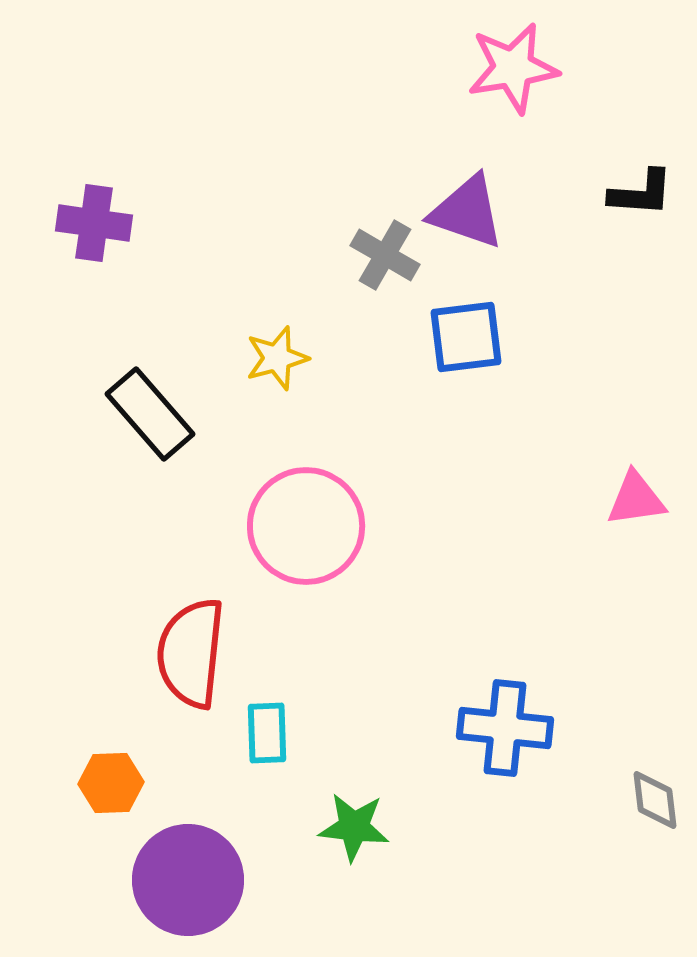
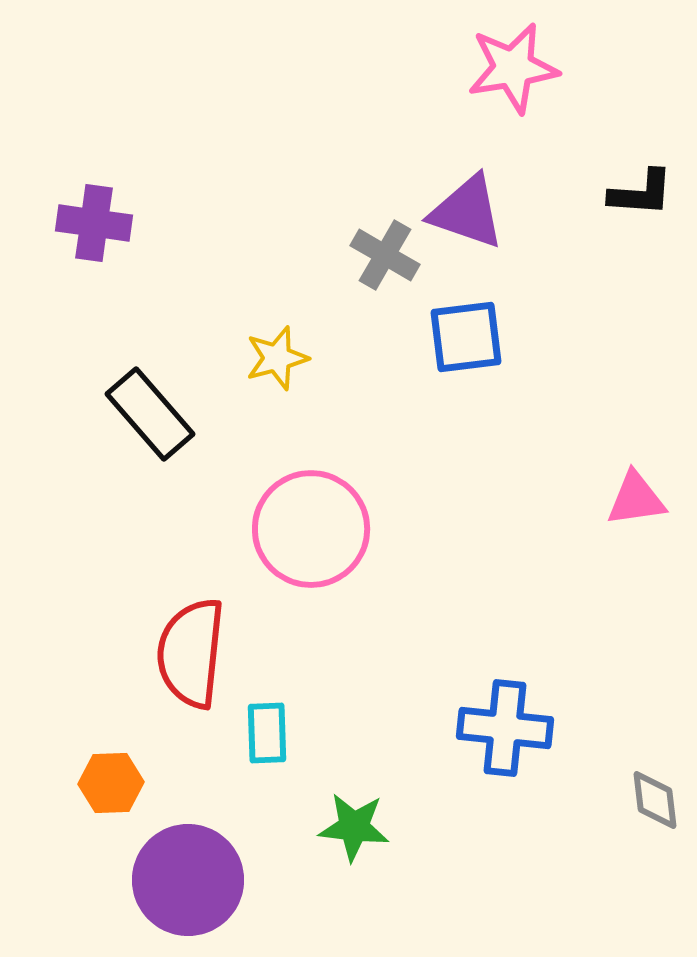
pink circle: moved 5 px right, 3 px down
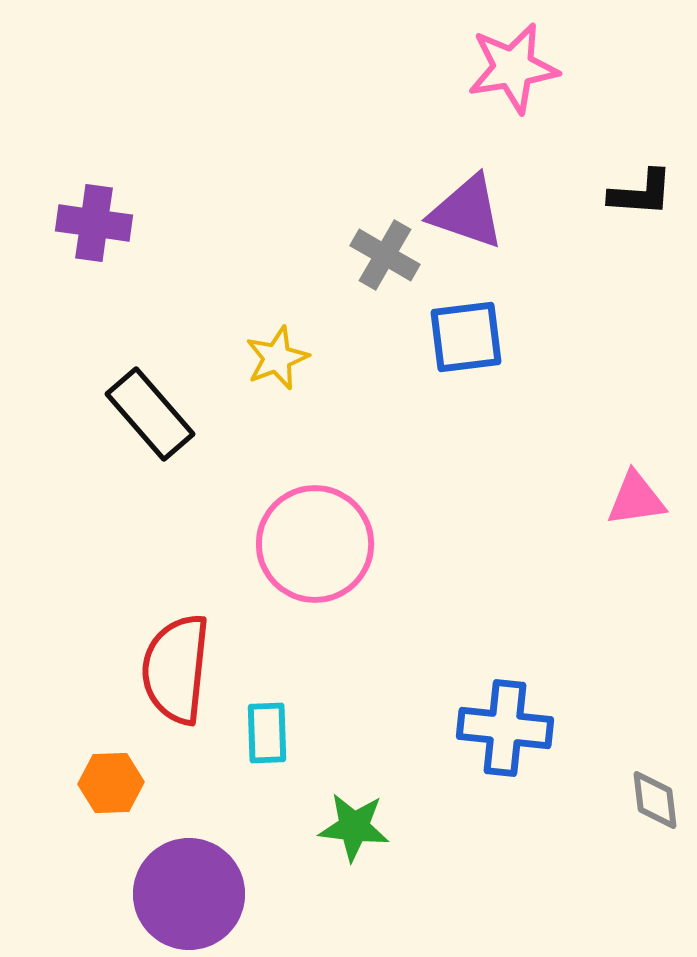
yellow star: rotated 6 degrees counterclockwise
pink circle: moved 4 px right, 15 px down
red semicircle: moved 15 px left, 16 px down
purple circle: moved 1 px right, 14 px down
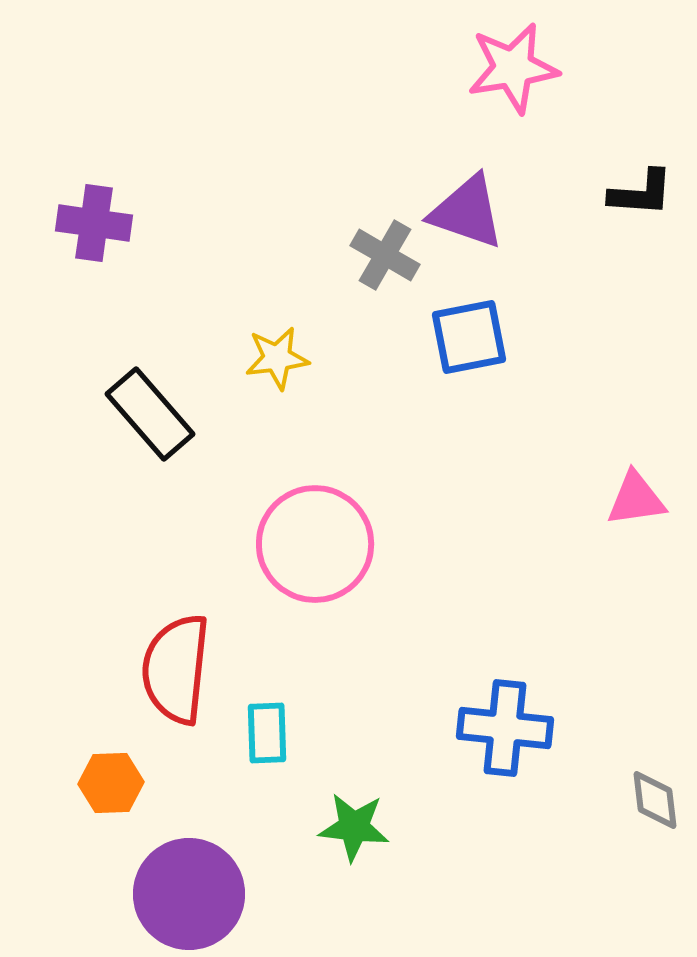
blue square: moved 3 px right; rotated 4 degrees counterclockwise
yellow star: rotated 14 degrees clockwise
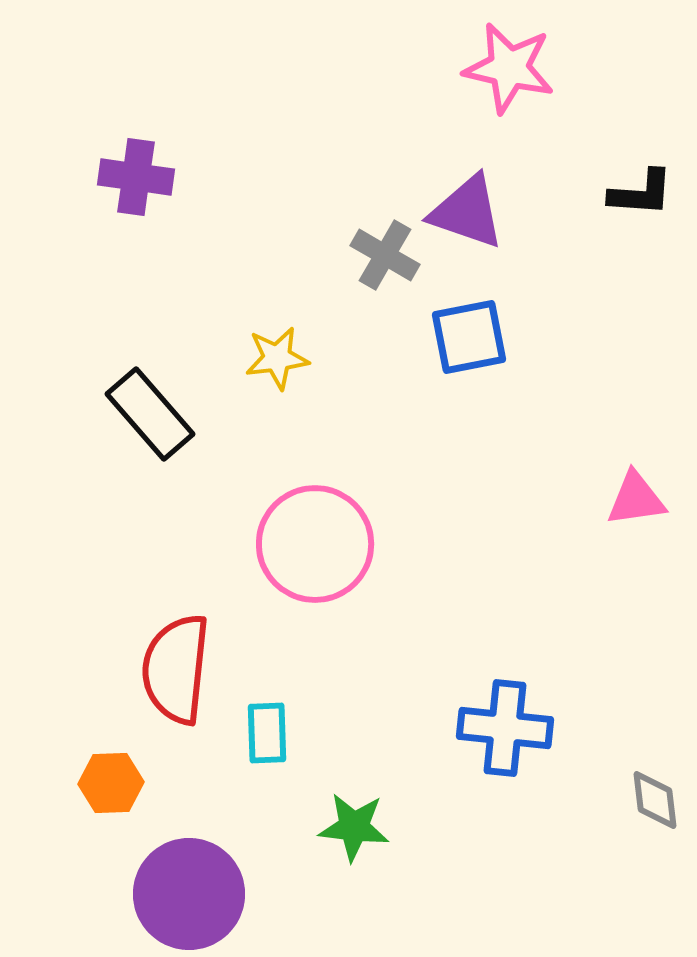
pink star: moved 4 px left; rotated 22 degrees clockwise
purple cross: moved 42 px right, 46 px up
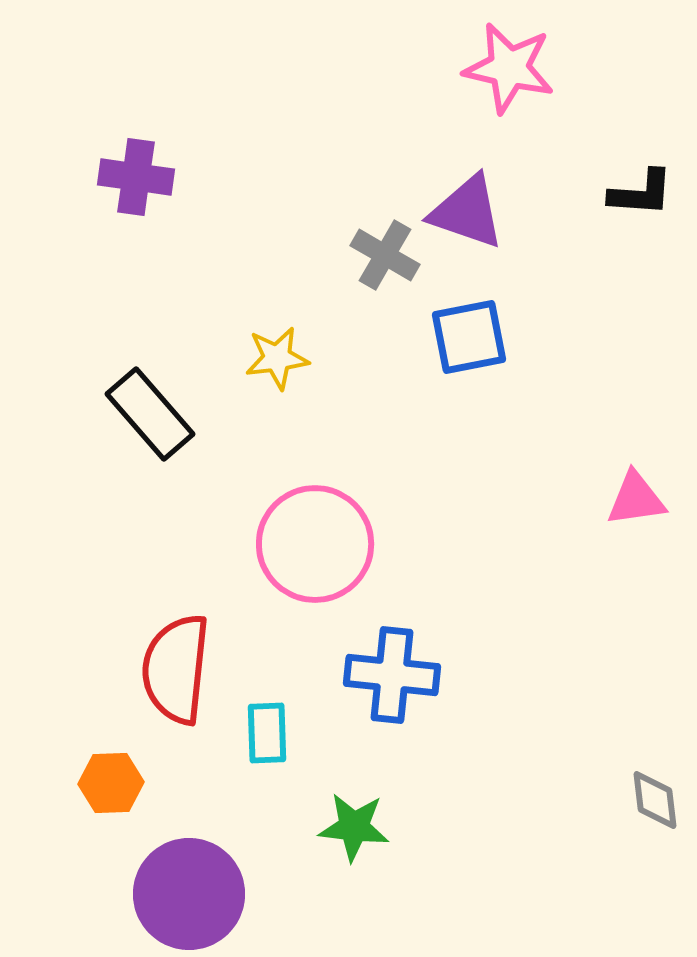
blue cross: moved 113 px left, 53 px up
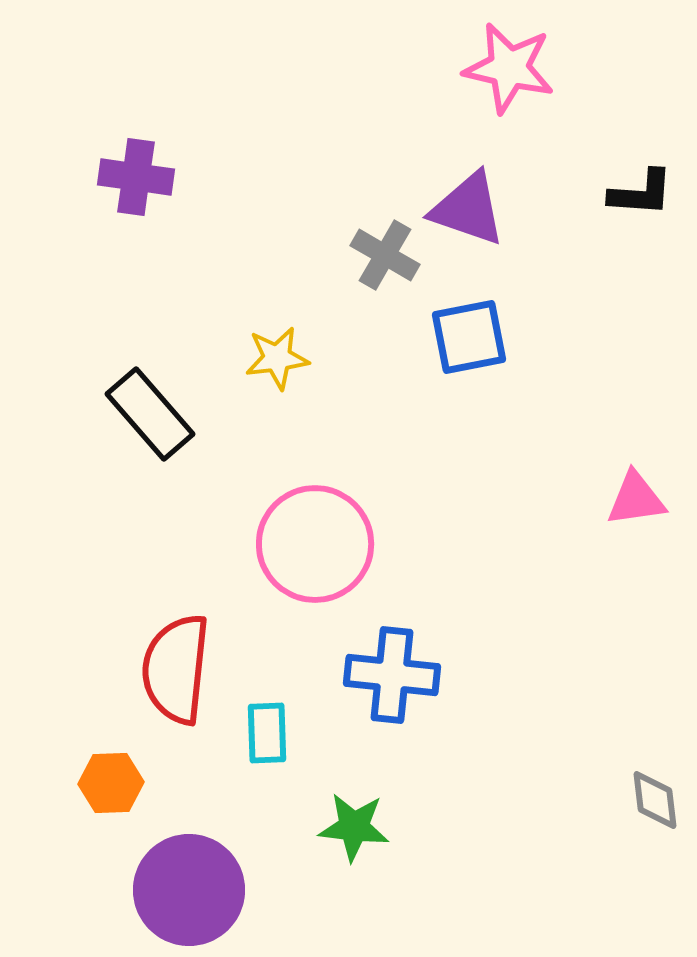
purple triangle: moved 1 px right, 3 px up
purple circle: moved 4 px up
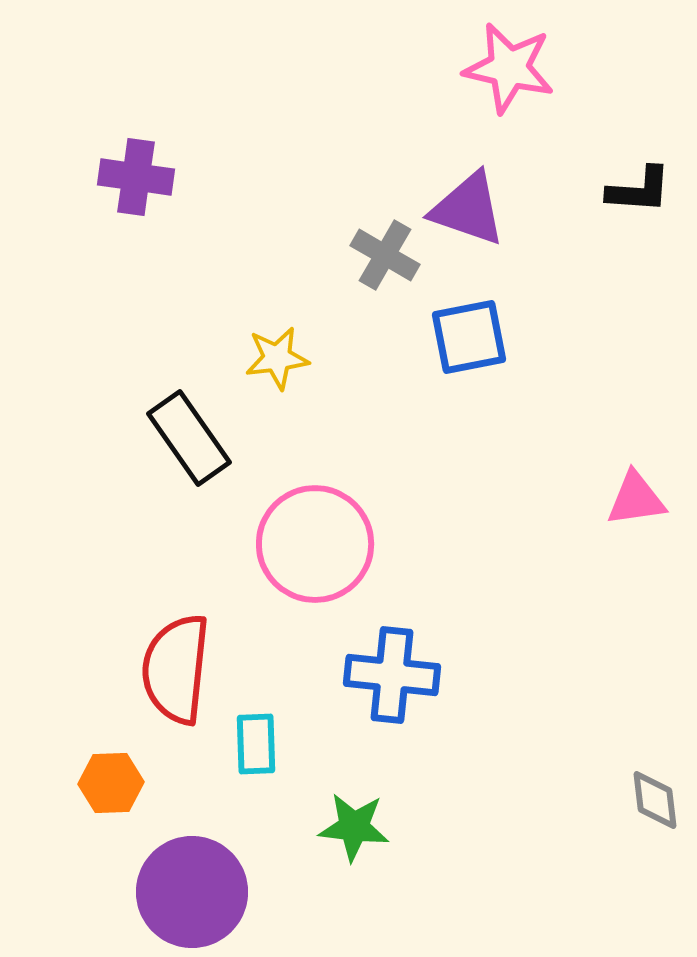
black L-shape: moved 2 px left, 3 px up
black rectangle: moved 39 px right, 24 px down; rotated 6 degrees clockwise
cyan rectangle: moved 11 px left, 11 px down
purple circle: moved 3 px right, 2 px down
